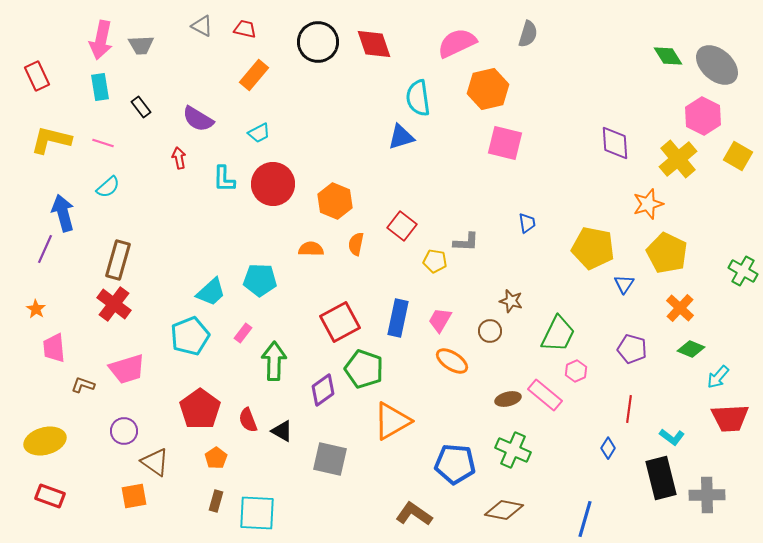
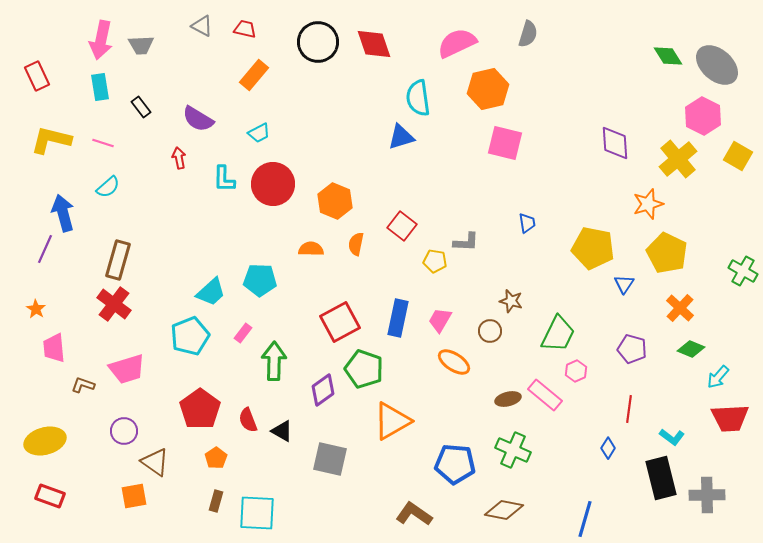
orange ellipse at (452, 361): moved 2 px right, 1 px down
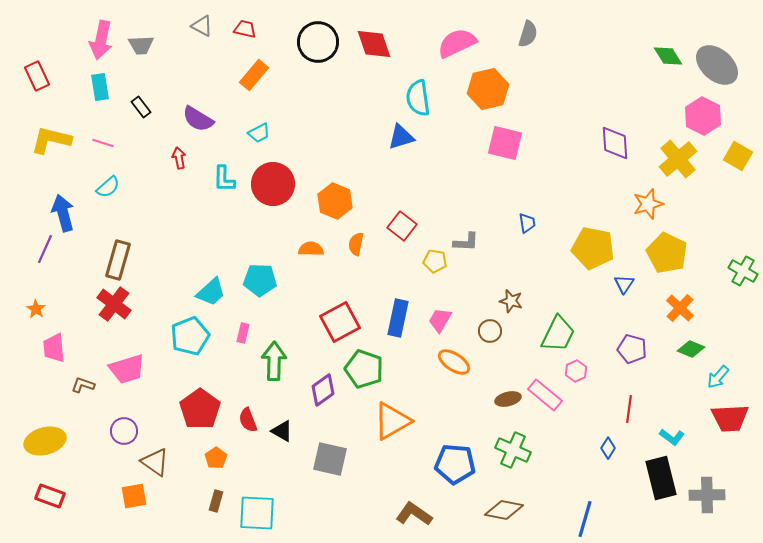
pink rectangle at (243, 333): rotated 24 degrees counterclockwise
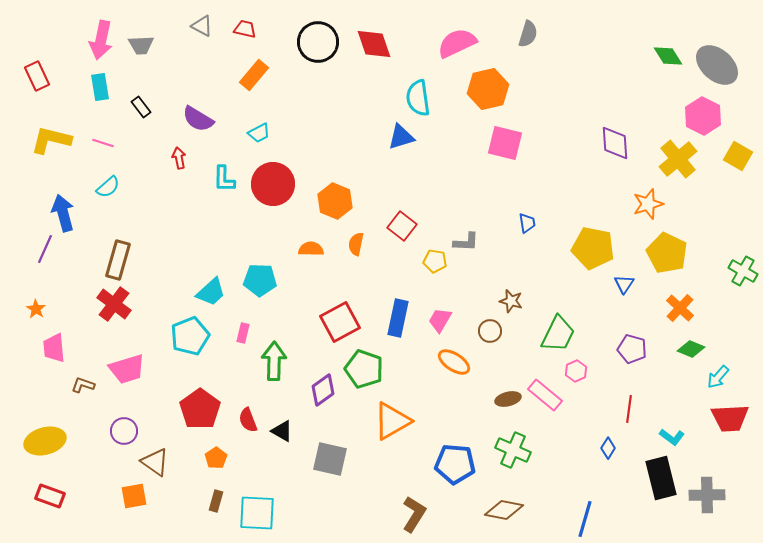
brown L-shape at (414, 514): rotated 87 degrees clockwise
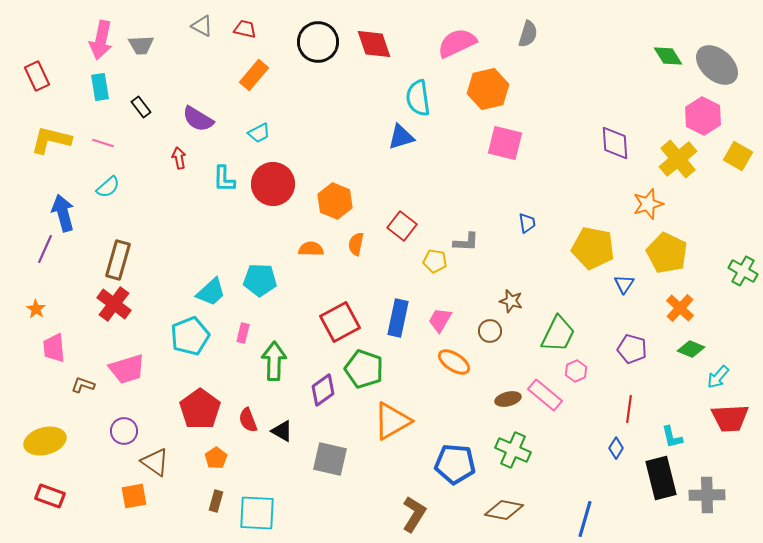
cyan L-shape at (672, 437): rotated 40 degrees clockwise
blue diamond at (608, 448): moved 8 px right
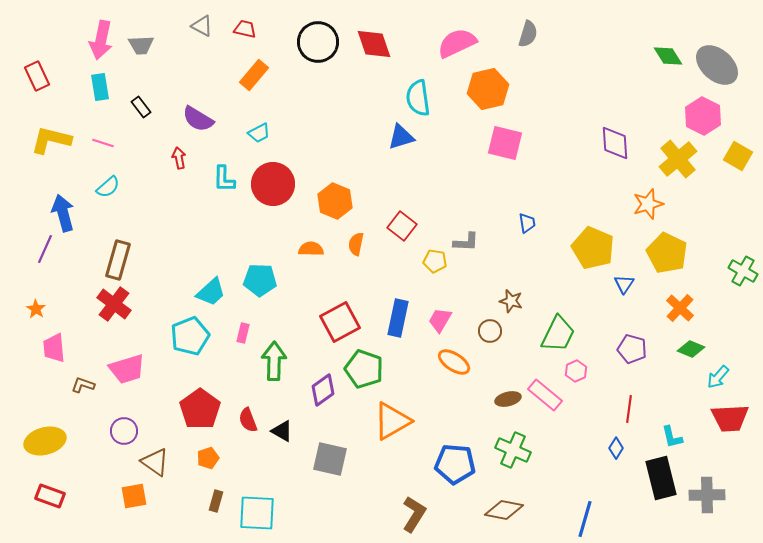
yellow pentagon at (593, 248): rotated 12 degrees clockwise
orange pentagon at (216, 458): moved 8 px left; rotated 15 degrees clockwise
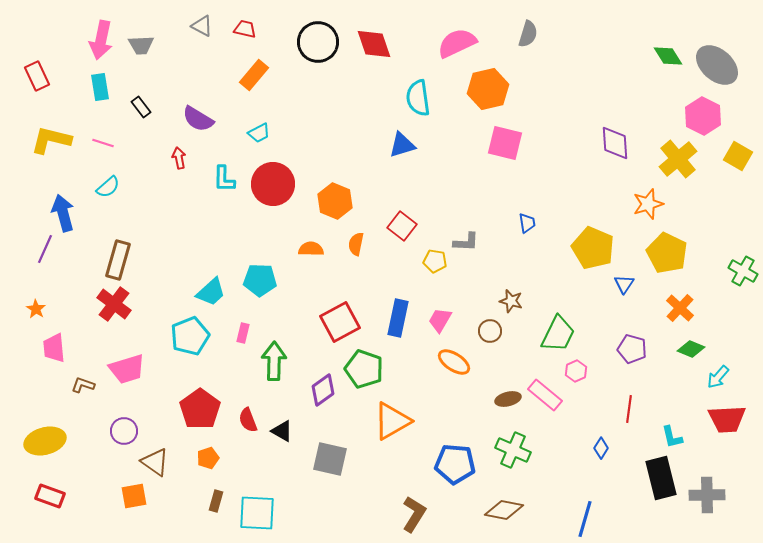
blue triangle at (401, 137): moved 1 px right, 8 px down
red trapezoid at (730, 418): moved 3 px left, 1 px down
blue diamond at (616, 448): moved 15 px left
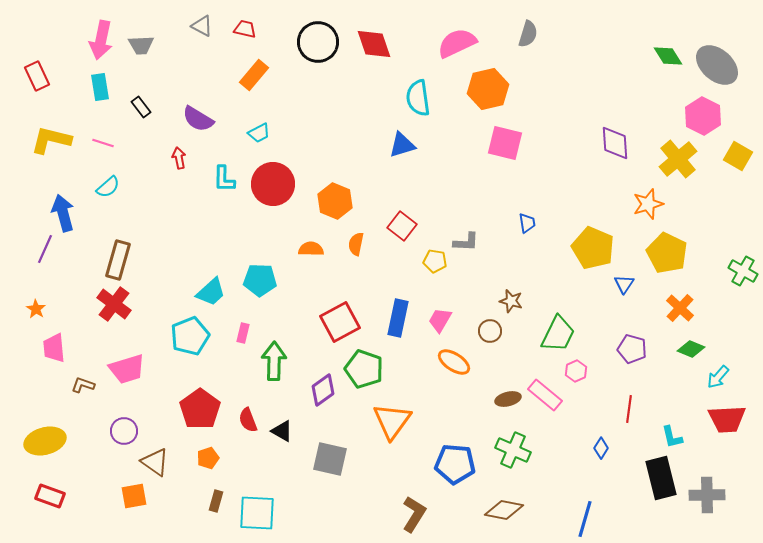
orange triangle at (392, 421): rotated 24 degrees counterclockwise
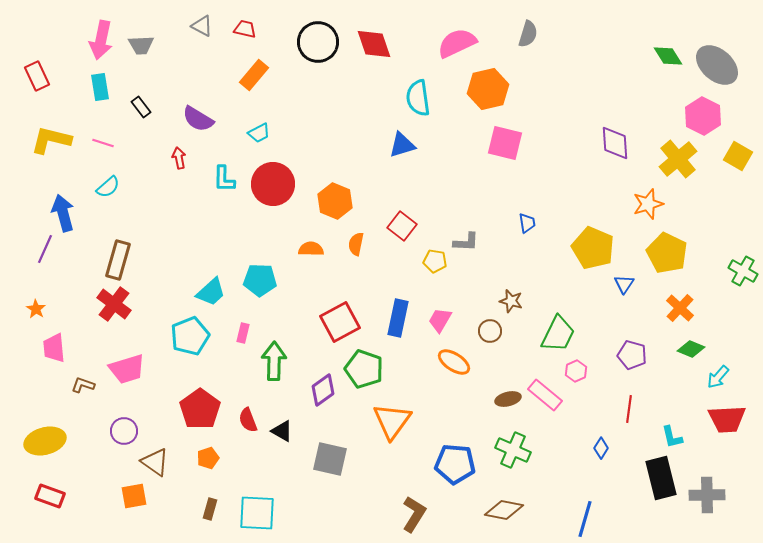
purple pentagon at (632, 349): moved 6 px down
brown rectangle at (216, 501): moved 6 px left, 8 px down
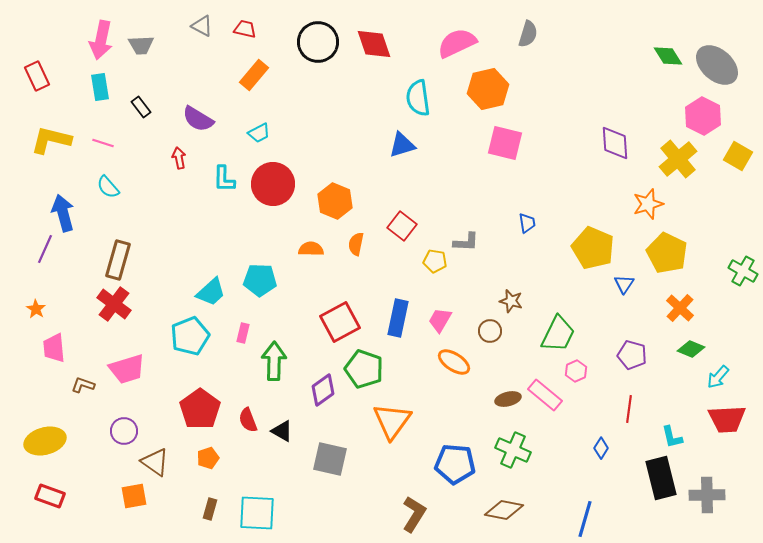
cyan semicircle at (108, 187): rotated 90 degrees clockwise
